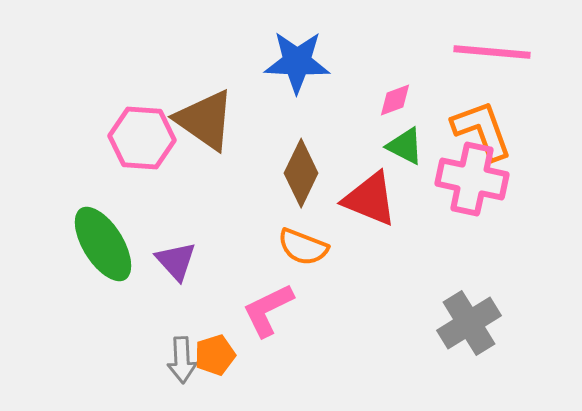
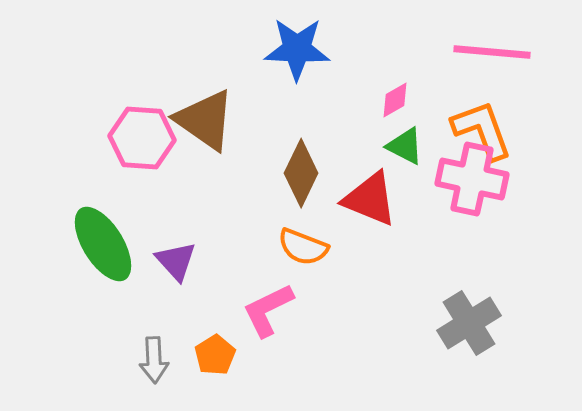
blue star: moved 13 px up
pink diamond: rotated 9 degrees counterclockwise
orange pentagon: rotated 15 degrees counterclockwise
gray arrow: moved 28 px left
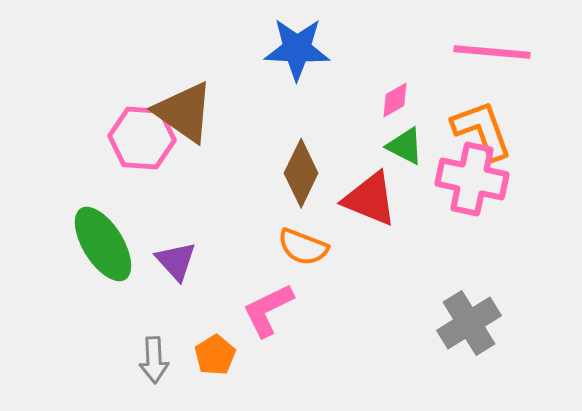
brown triangle: moved 21 px left, 8 px up
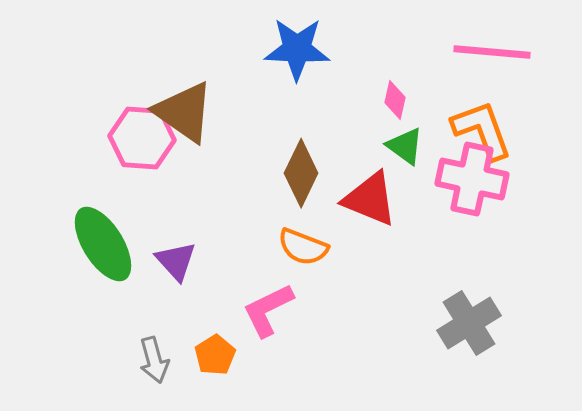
pink diamond: rotated 48 degrees counterclockwise
green triangle: rotated 9 degrees clockwise
gray arrow: rotated 12 degrees counterclockwise
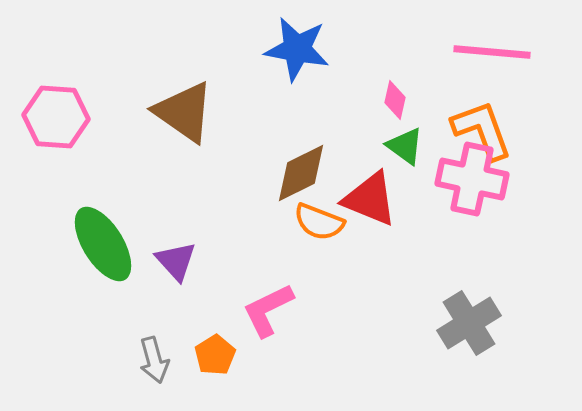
blue star: rotated 8 degrees clockwise
pink hexagon: moved 86 px left, 21 px up
brown diamond: rotated 38 degrees clockwise
orange semicircle: moved 16 px right, 25 px up
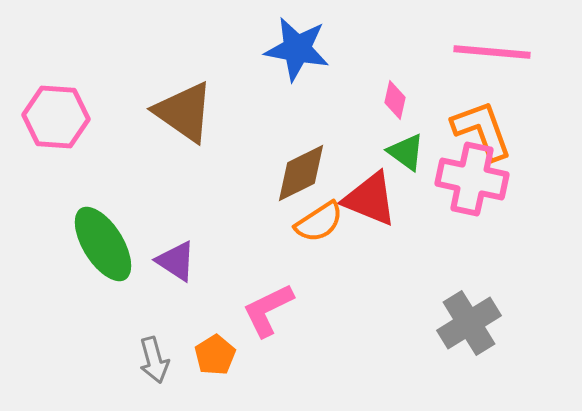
green triangle: moved 1 px right, 6 px down
orange semicircle: rotated 54 degrees counterclockwise
purple triangle: rotated 15 degrees counterclockwise
